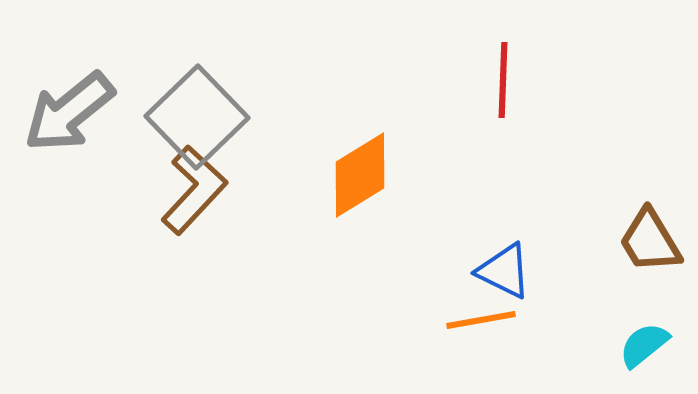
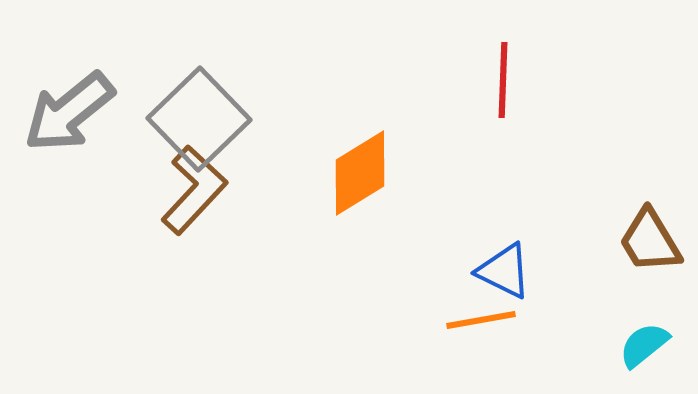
gray square: moved 2 px right, 2 px down
orange diamond: moved 2 px up
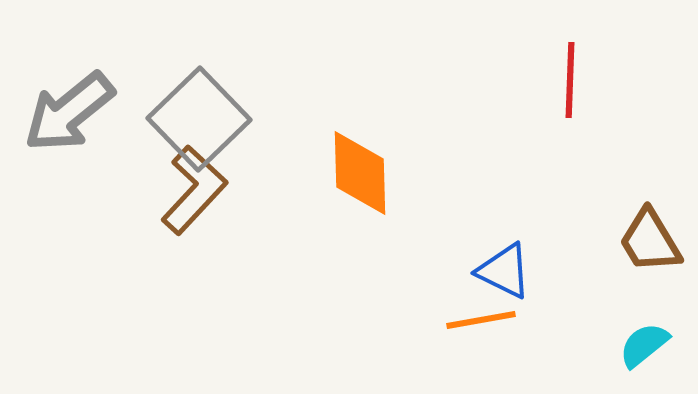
red line: moved 67 px right
orange diamond: rotated 60 degrees counterclockwise
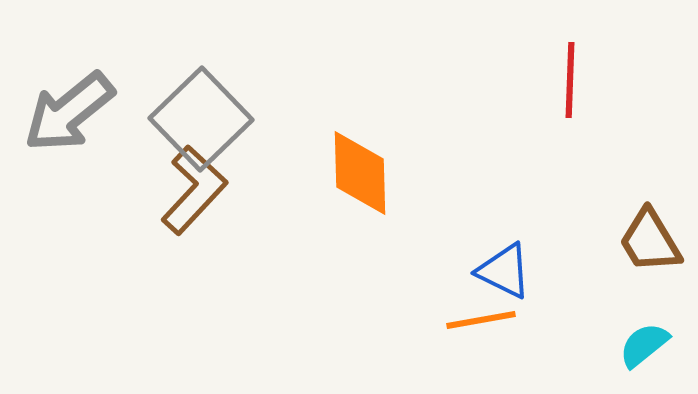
gray square: moved 2 px right
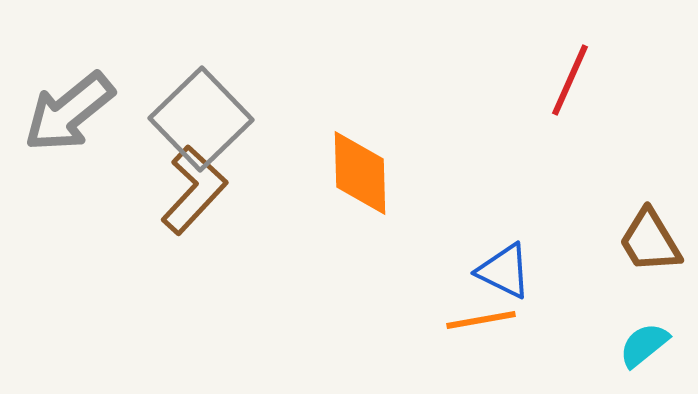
red line: rotated 22 degrees clockwise
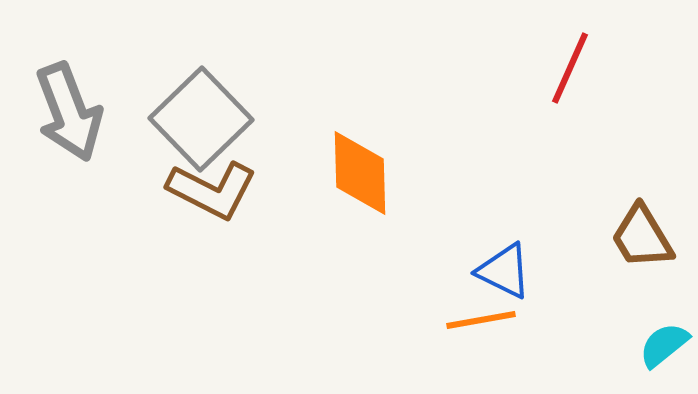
red line: moved 12 px up
gray arrow: rotated 72 degrees counterclockwise
brown L-shape: moved 18 px right; rotated 74 degrees clockwise
brown trapezoid: moved 8 px left, 4 px up
cyan semicircle: moved 20 px right
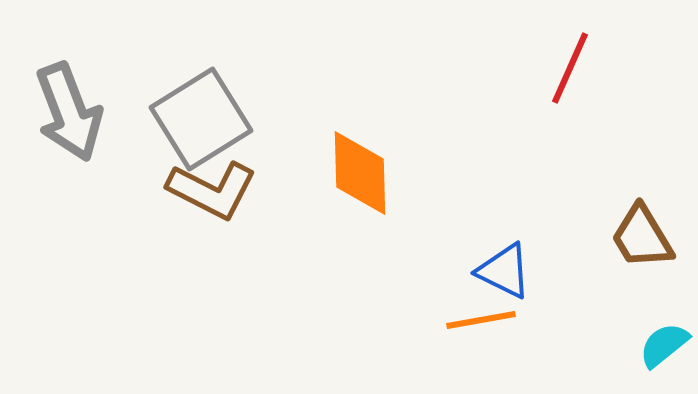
gray square: rotated 12 degrees clockwise
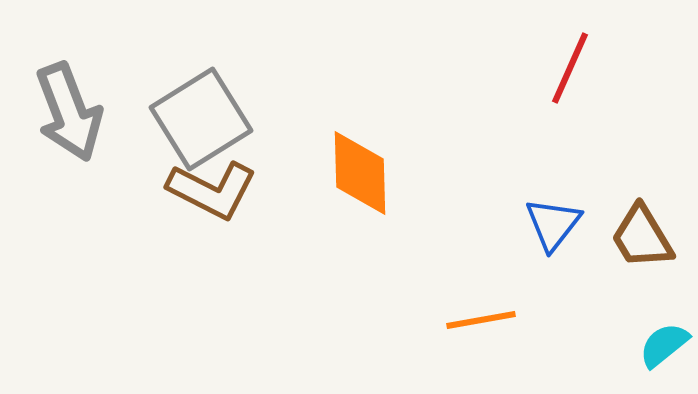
blue triangle: moved 49 px right, 47 px up; rotated 42 degrees clockwise
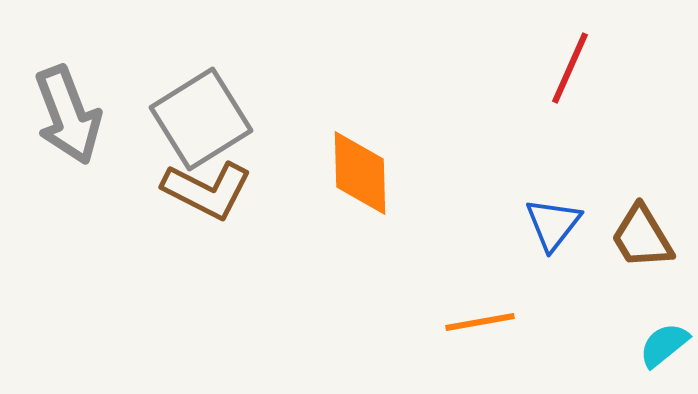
gray arrow: moved 1 px left, 3 px down
brown L-shape: moved 5 px left
orange line: moved 1 px left, 2 px down
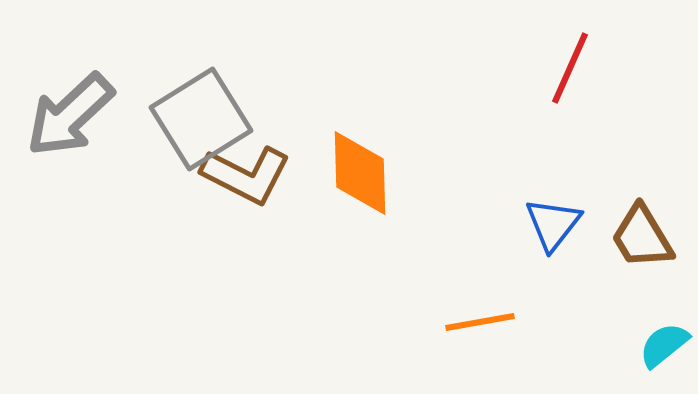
gray arrow: moved 2 px right; rotated 68 degrees clockwise
brown L-shape: moved 39 px right, 15 px up
